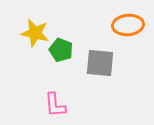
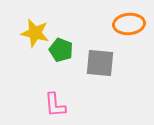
orange ellipse: moved 1 px right, 1 px up
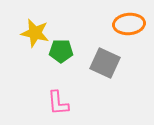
green pentagon: moved 1 px down; rotated 20 degrees counterclockwise
gray square: moved 5 px right; rotated 20 degrees clockwise
pink L-shape: moved 3 px right, 2 px up
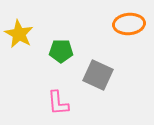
yellow star: moved 16 px left, 1 px down; rotated 16 degrees clockwise
gray square: moved 7 px left, 12 px down
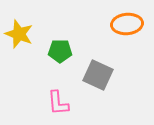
orange ellipse: moved 2 px left
yellow star: rotated 8 degrees counterclockwise
green pentagon: moved 1 px left
